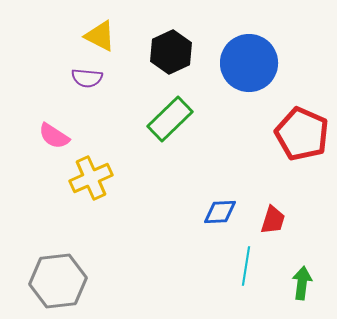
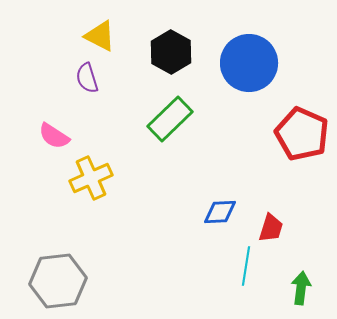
black hexagon: rotated 6 degrees counterclockwise
purple semicircle: rotated 68 degrees clockwise
red trapezoid: moved 2 px left, 8 px down
green arrow: moved 1 px left, 5 px down
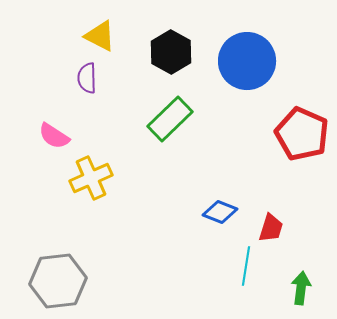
blue circle: moved 2 px left, 2 px up
purple semicircle: rotated 16 degrees clockwise
blue diamond: rotated 24 degrees clockwise
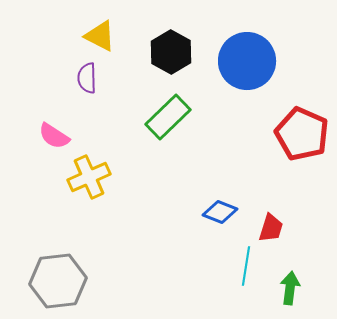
green rectangle: moved 2 px left, 2 px up
yellow cross: moved 2 px left, 1 px up
green arrow: moved 11 px left
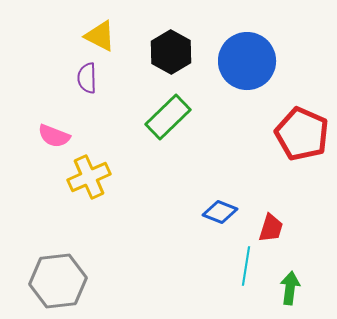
pink semicircle: rotated 12 degrees counterclockwise
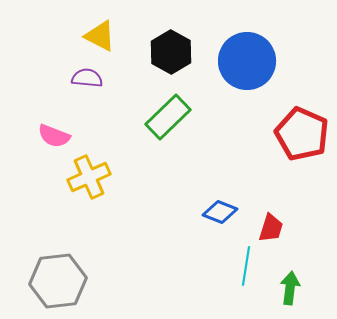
purple semicircle: rotated 96 degrees clockwise
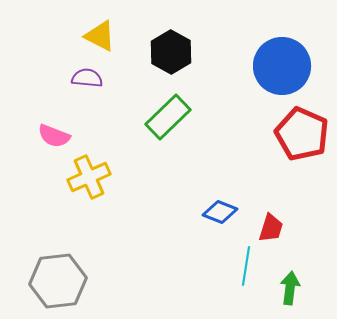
blue circle: moved 35 px right, 5 px down
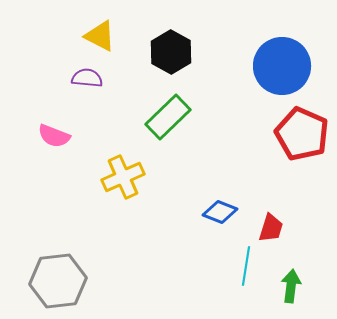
yellow cross: moved 34 px right
green arrow: moved 1 px right, 2 px up
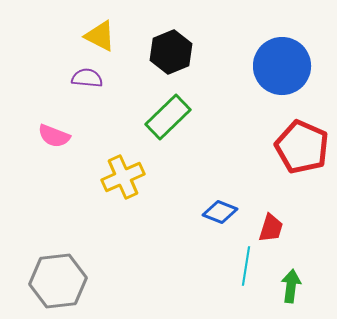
black hexagon: rotated 9 degrees clockwise
red pentagon: moved 13 px down
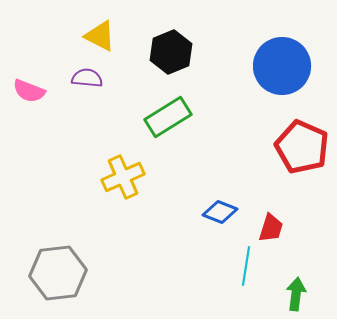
green rectangle: rotated 12 degrees clockwise
pink semicircle: moved 25 px left, 45 px up
gray hexagon: moved 8 px up
green arrow: moved 5 px right, 8 px down
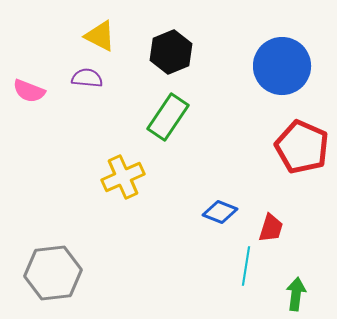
green rectangle: rotated 24 degrees counterclockwise
gray hexagon: moved 5 px left
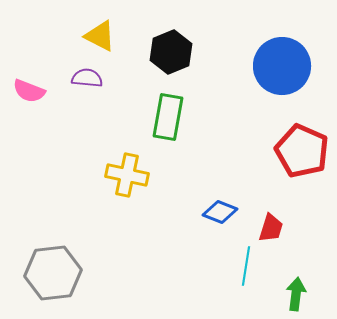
green rectangle: rotated 24 degrees counterclockwise
red pentagon: moved 4 px down
yellow cross: moved 4 px right, 2 px up; rotated 36 degrees clockwise
